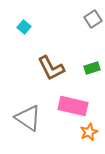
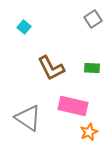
green rectangle: rotated 21 degrees clockwise
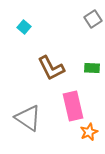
pink rectangle: rotated 64 degrees clockwise
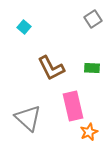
gray triangle: rotated 8 degrees clockwise
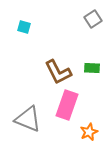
cyan square: rotated 24 degrees counterclockwise
brown L-shape: moved 7 px right, 4 px down
pink rectangle: moved 6 px left, 1 px up; rotated 32 degrees clockwise
gray triangle: moved 1 px down; rotated 20 degrees counterclockwise
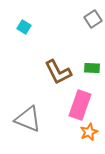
cyan square: rotated 16 degrees clockwise
pink rectangle: moved 13 px right
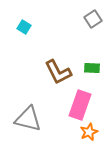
gray triangle: rotated 8 degrees counterclockwise
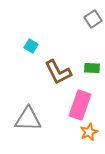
cyan square: moved 7 px right, 19 px down
gray triangle: rotated 12 degrees counterclockwise
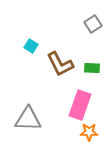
gray square: moved 5 px down
brown L-shape: moved 2 px right, 8 px up
orange star: rotated 24 degrees clockwise
